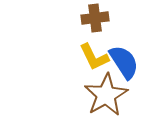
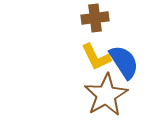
yellow L-shape: moved 2 px right
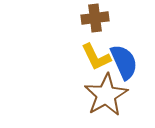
blue semicircle: rotated 9 degrees clockwise
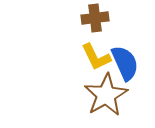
blue semicircle: moved 1 px right, 1 px down
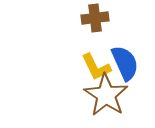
yellow L-shape: moved 10 px down
brown star: rotated 9 degrees counterclockwise
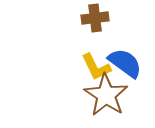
blue semicircle: rotated 30 degrees counterclockwise
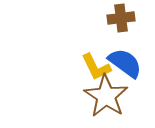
brown cross: moved 26 px right
brown star: moved 1 px down
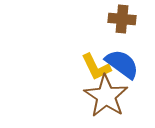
brown cross: moved 1 px right, 1 px down; rotated 12 degrees clockwise
blue semicircle: moved 3 px left, 1 px down
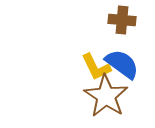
brown cross: moved 1 px down
